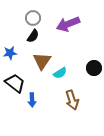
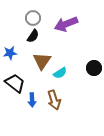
purple arrow: moved 2 px left
brown arrow: moved 18 px left
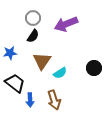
blue arrow: moved 2 px left
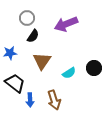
gray circle: moved 6 px left
cyan semicircle: moved 9 px right
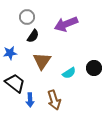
gray circle: moved 1 px up
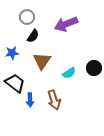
blue star: moved 2 px right
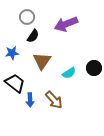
brown arrow: rotated 24 degrees counterclockwise
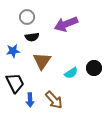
black semicircle: moved 1 px left, 1 px down; rotated 48 degrees clockwise
blue star: moved 1 px right, 2 px up
cyan semicircle: moved 2 px right
black trapezoid: rotated 25 degrees clockwise
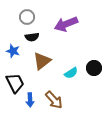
blue star: rotated 24 degrees clockwise
brown triangle: rotated 18 degrees clockwise
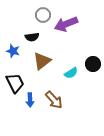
gray circle: moved 16 px right, 2 px up
black circle: moved 1 px left, 4 px up
